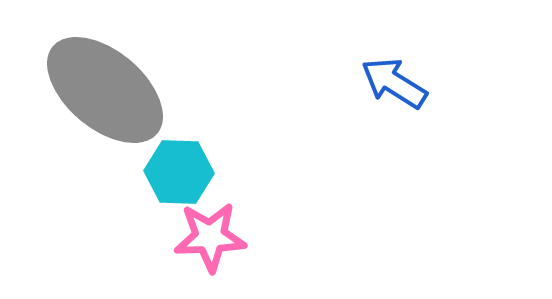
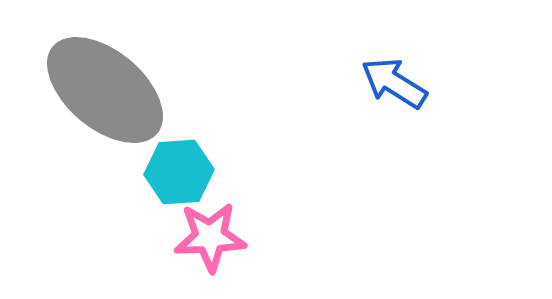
cyan hexagon: rotated 6 degrees counterclockwise
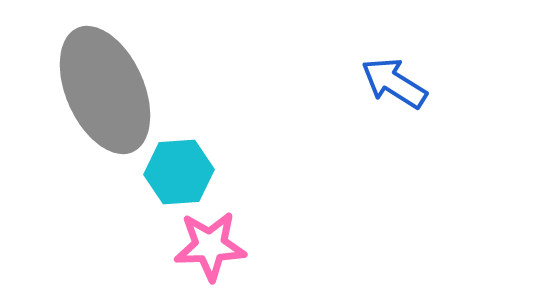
gray ellipse: rotated 26 degrees clockwise
pink star: moved 9 px down
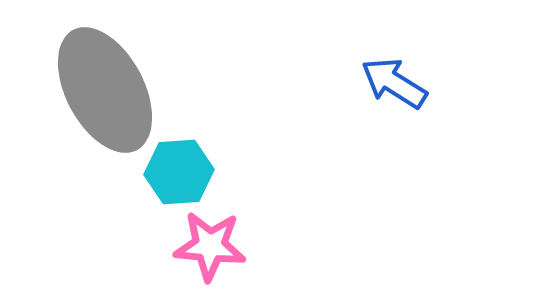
gray ellipse: rotated 4 degrees counterclockwise
pink star: rotated 8 degrees clockwise
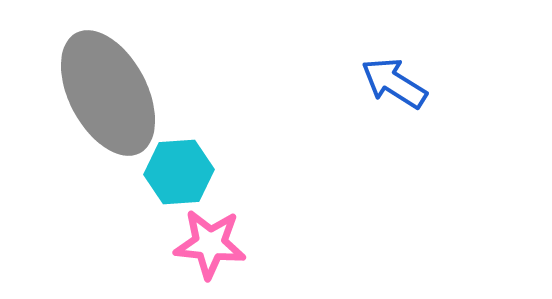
gray ellipse: moved 3 px right, 3 px down
pink star: moved 2 px up
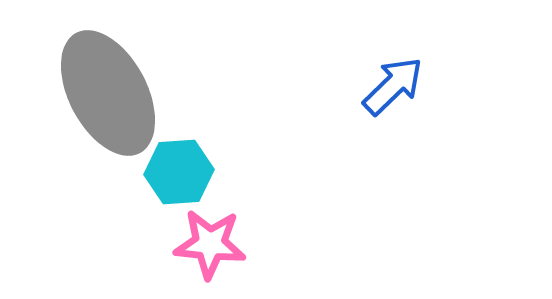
blue arrow: moved 1 px left, 3 px down; rotated 104 degrees clockwise
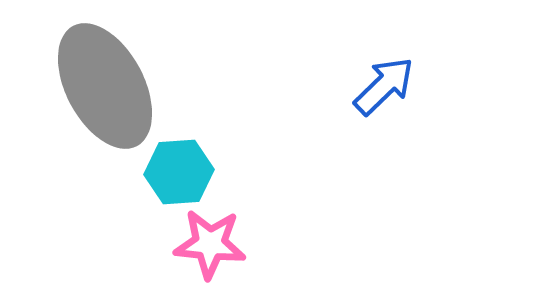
blue arrow: moved 9 px left
gray ellipse: moved 3 px left, 7 px up
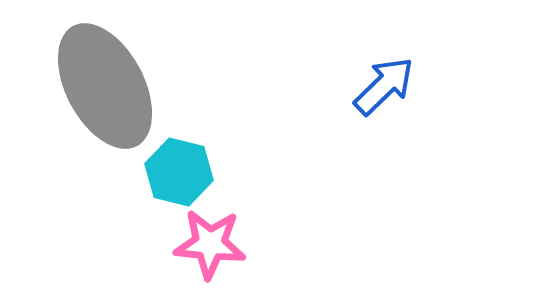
cyan hexagon: rotated 18 degrees clockwise
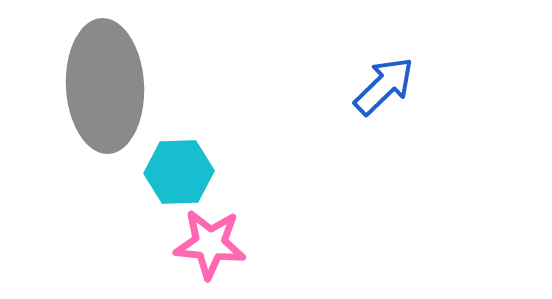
gray ellipse: rotated 25 degrees clockwise
cyan hexagon: rotated 16 degrees counterclockwise
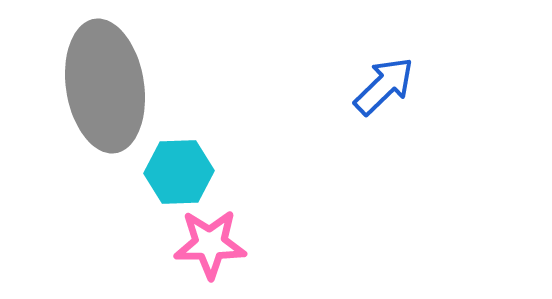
gray ellipse: rotated 6 degrees counterclockwise
pink star: rotated 6 degrees counterclockwise
